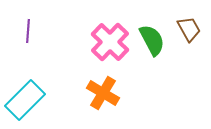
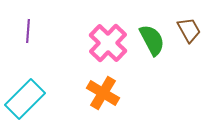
brown trapezoid: moved 1 px down
pink cross: moved 2 px left, 1 px down
cyan rectangle: moved 1 px up
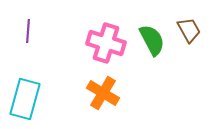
pink cross: moved 2 px left; rotated 27 degrees counterclockwise
cyan rectangle: rotated 30 degrees counterclockwise
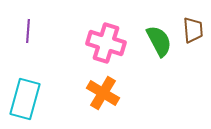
brown trapezoid: moved 4 px right; rotated 24 degrees clockwise
green semicircle: moved 7 px right, 1 px down
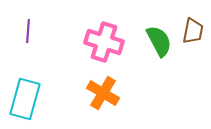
brown trapezoid: moved 1 px down; rotated 16 degrees clockwise
pink cross: moved 2 px left, 1 px up
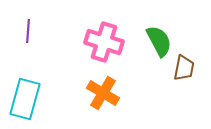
brown trapezoid: moved 9 px left, 37 px down
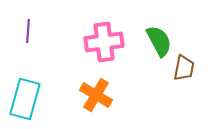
pink cross: rotated 24 degrees counterclockwise
orange cross: moved 7 px left, 2 px down
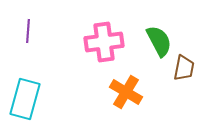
orange cross: moved 30 px right, 3 px up
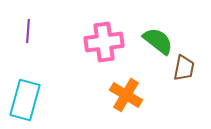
green semicircle: moved 1 px left; rotated 24 degrees counterclockwise
orange cross: moved 3 px down
cyan rectangle: moved 1 px down
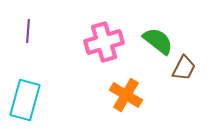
pink cross: rotated 9 degrees counterclockwise
brown trapezoid: rotated 16 degrees clockwise
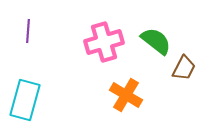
green semicircle: moved 2 px left
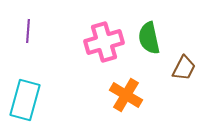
green semicircle: moved 7 px left, 3 px up; rotated 140 degrees counterclockwise
